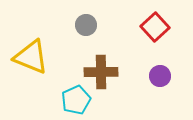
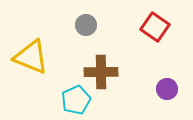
red square: rotated 12 degrees counterclockwise
purple circle: moved 7 px right, 13 px down
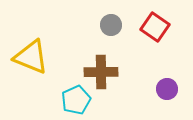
gray circle: moved 25 px right
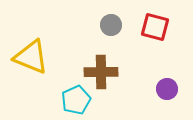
red square: rotated 20 degrees counterclockwise
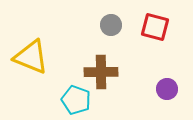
cyan pentagon: rotated 28 degrees counterclockwise
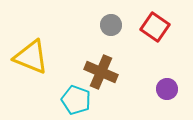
red square: rotated 20 degrees clockwise
brown cross: rotated 24 degrees clockwise
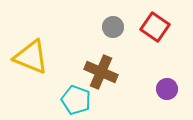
gray circle: moved 2 px right, 2 px down
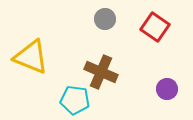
gray circle: moved 8 px left, 8 px up
cyan pentagon: moved 1 px left; rotated 12 degrees counterclockwise
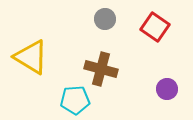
yellow triangle: rotated 9 degrees clockwise
brown cross: moved 3 px up; rotated 8 degrees counterclockwise
cyan pentagon: rotated 12 degrees counterclockwise
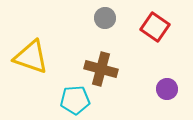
gray circle: moved 1 px up
yellow triangle: rotated 12 degrees counterclockwise
